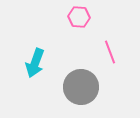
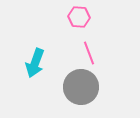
pink line: moved 21 px left, 1 px down
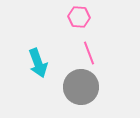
cyan arrow: moved 3 px right; rotated 40 degrees counterclockwise
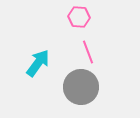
pink line: moved 1 px left, 1 px up
cyan arrow: rotated 124 degrees counterclockwise
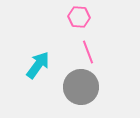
cyan arrow: moved 2 px down
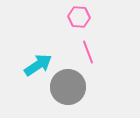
cyan arrow: rotated 20 degrees clockwise
gray circle: moved 13 px left
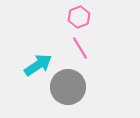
pink hexagon: rotated 25 degrees counterclockwise
pink line: moved 8 px left, 4 px up; rotated 10 degrees counterclockwise
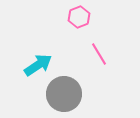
pink line: moved 19 px right, 6 px down
gray circle: moved 4 px left, 7 px down
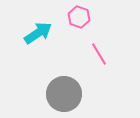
pink hexagon: rotated 20 degrees counterclockwise
cyan arrow: moved 32 px up
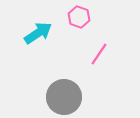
pink line: rotated 65 degrees clockwise
gray circle: moved 3 px down
